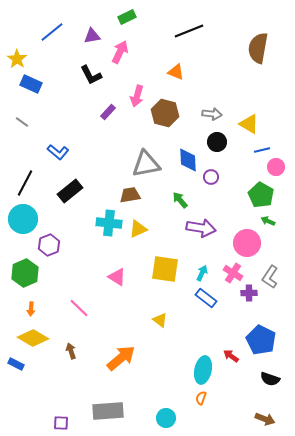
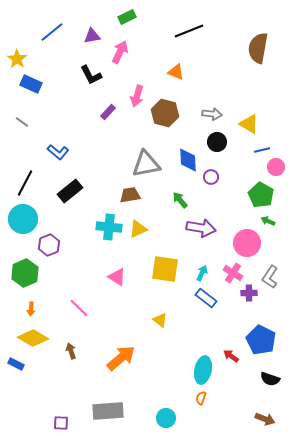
cyan cross at (109, 223): moved 4 px down
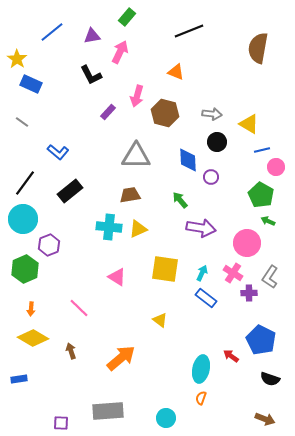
green rectangle at (127, 17): rotated 24 degrees counterclockwise
gray triangle at (146, 164): moved 10 px left, 8 px up; rotated 12 degrees clockwise
black line at (25, 183): rotated 8 degrees clockwise
green hexagon at (25, 273): moved 4 px up
blue rectangle at (16, 364): moved 3 px right, 15 px down; rotated 35 degrees counterclockwise
cyan ellipse at (203, 370): moved 2 px left, 1 px up
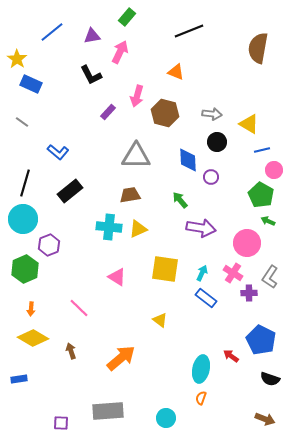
pink circle at (276, 167): moved 2 px left, 3 px down
black line at (25, 183): rotated 20 degrees counterclockwise
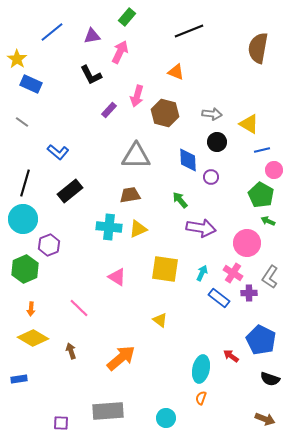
purple rectangle at (108, 112): moved 1 px right, 2 px up
blue rectangle at (206, 298): moved 13 px right
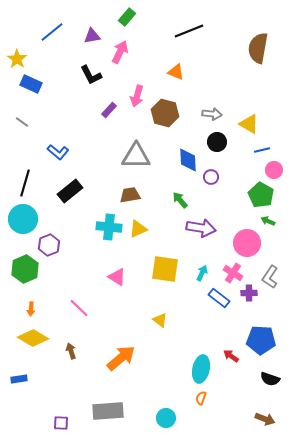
blue pentagon at (261, 340): rotated 24 degrees counterclockwise
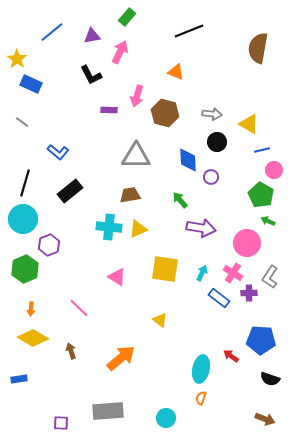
purple rectangle at (109, 110): rotated 49 degrees clockwise
